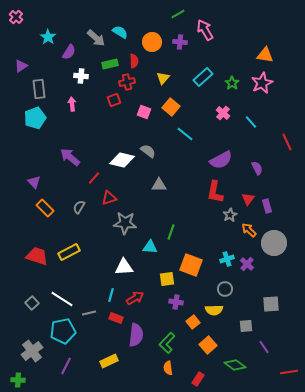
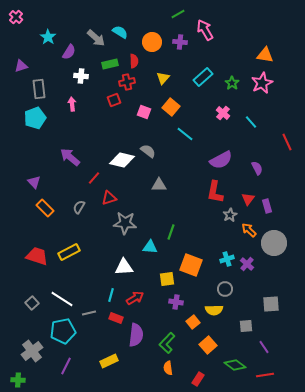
purple triangle at (21, 66): rotated 16 degrees clockwise
red line at (289, 372): moved 24 px left, 3 px down
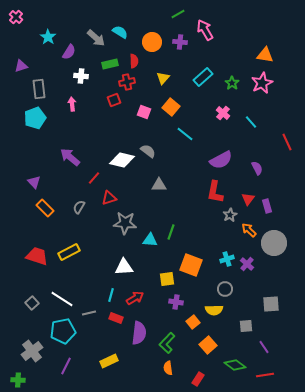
cyan triangle at (150, 247): moved 7 px up
purple semicircle at (136, 335): moved 3 px right, 2 px up
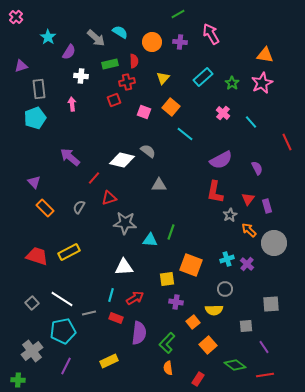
pink arrow at (205, 30): moved 6 px right, 4 px down
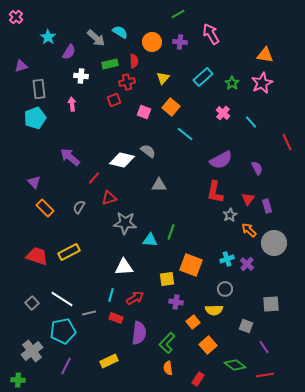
gray square at (246, 326): rotated 24 degrees clockwise
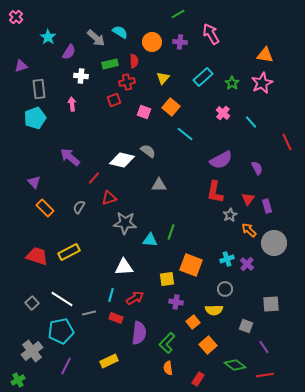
cyan pentagon at (63, 331): moved 2 px left
green cross at (18, 380): rotated 32 degrees counterclockwise
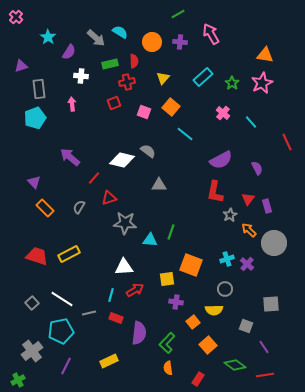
red square at (114, 100): moved 3 px down
yellow rectangle at (69, 252): moved 2 px down
red arrow at (135, 298): moved 8 px up
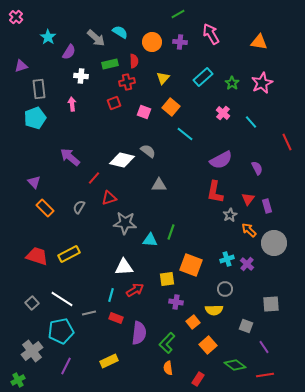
orange triangle at (265, 55): moved 6 px left, 13 px up
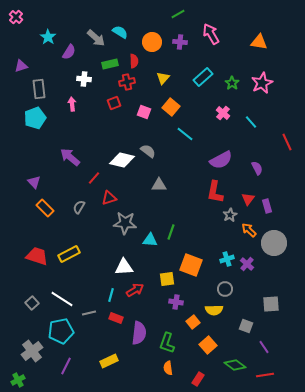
white cross at (81, 76): moved 3 px right, 3 px down
green L-shape at (167, 343): rotated 25 degrees counterclockwise
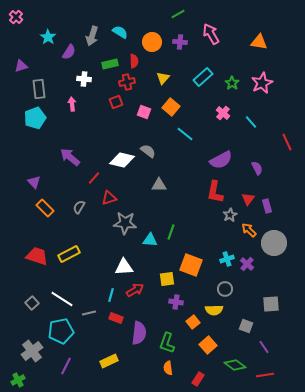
gray arrow at (96, 38): moved 4 px left, 2 px up; rotated 66 degrees clockwise
red square at (114, 103): moved 2 px right, 1 px up
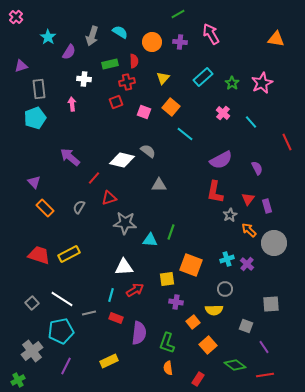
orange triangle at (259, 42): moved 17 px right, 3 px up
red trapezoid at (37, 256): moved 2 px right, 1 px up
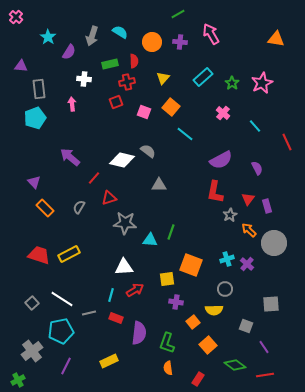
purple triangle at (21, 66): rotated 24 degrees clockwise
cyan line at (251, 122): moved 4 px right, 4 px down
